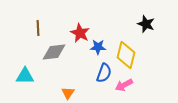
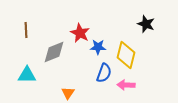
brown line: moved 12 px left, 2 px down
gray diamond: rotated 15 degrees counterclockwise
cyan triangle: moved 2 px right, 1 px up
pink arrow: moved 2 px right; rotated 30 degrees clockwise
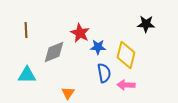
black star: rotated 18 degrees counterclockwise
blue semicircle: rotated 30 degrees counterclockwise
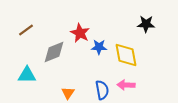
brown line: rotated 56 degrees clockwise
blue star: moved 1 px right
yellow diamond: rotated 24 degrees counterclockwise
blue semicircle: moved 2 px left, 17 px down
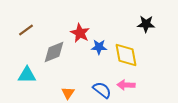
blue semicircle: rotated 42 degrees counterclockwise
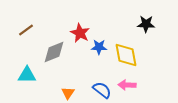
pink arrow: moved 1 px right
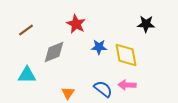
red star: moved 4 px left, 9 px up
blue semicircle: moved 1 px right, 1 px up
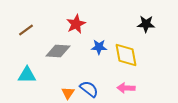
red star: rotated 18 degrees clockwise
gray diamond: moved 4 px right, 1 px up; rotated 25 degrees clockwise
pink arrow: moved 1 px left, 3 px down
blue semicircle: moved 14 px left
